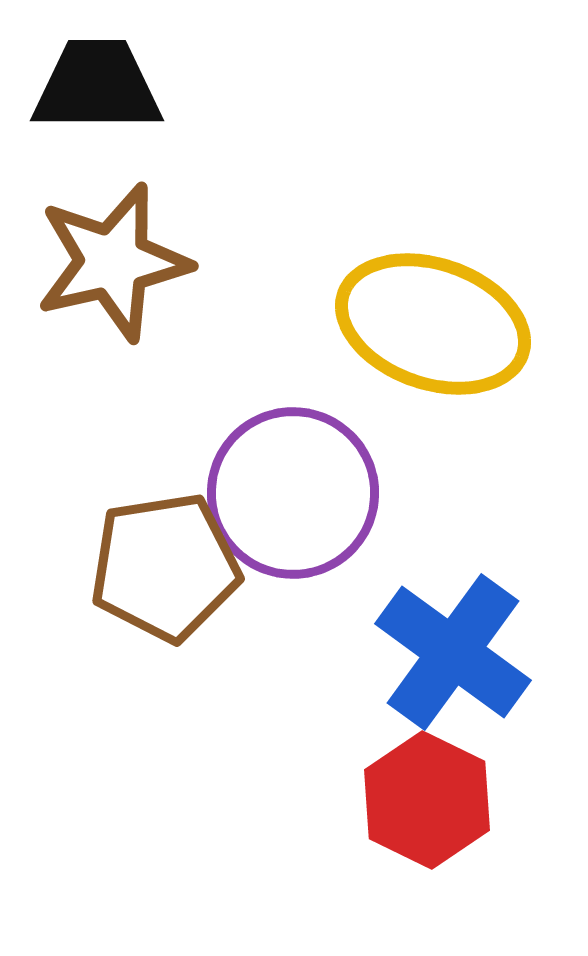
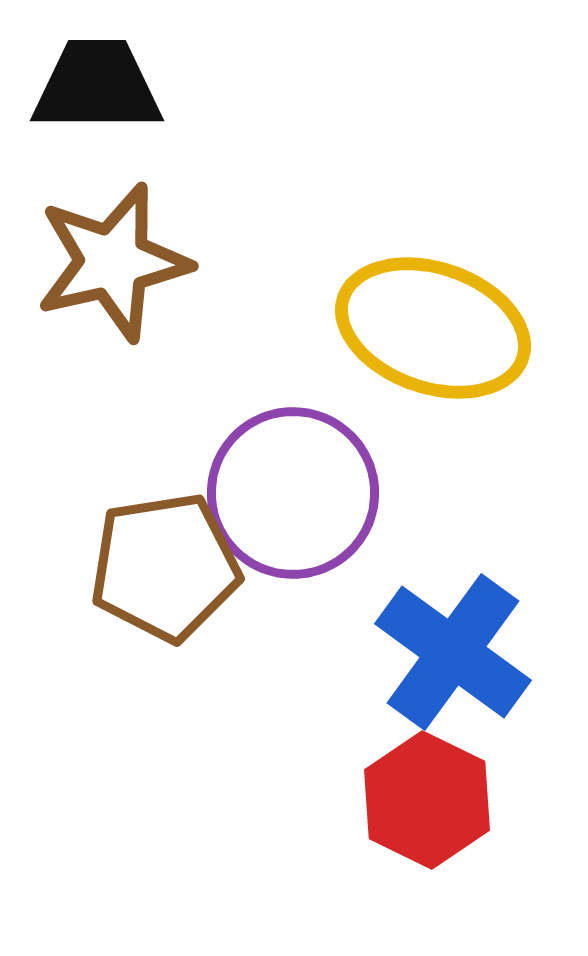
yellow ellipse: moved 4 px down
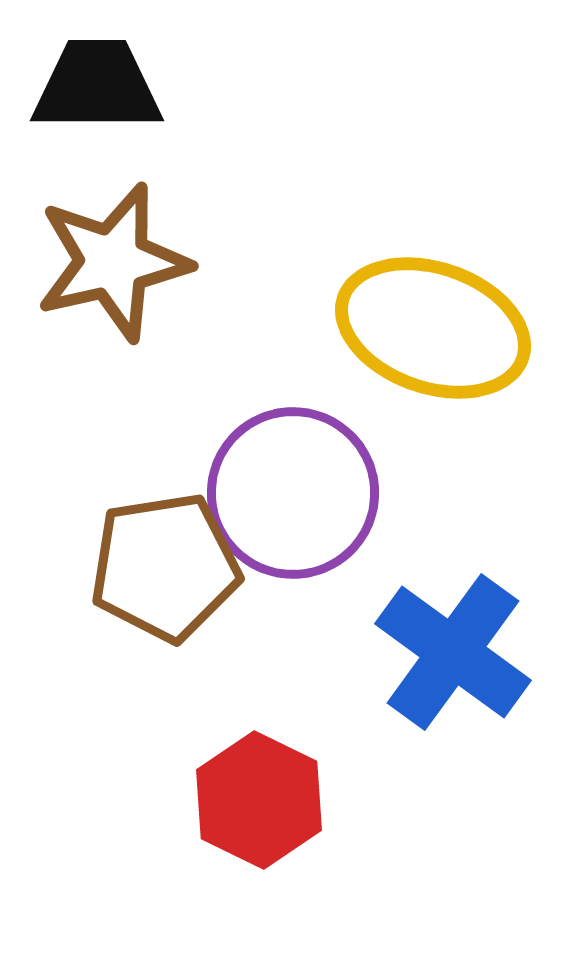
red hexagon: moved 168 px left
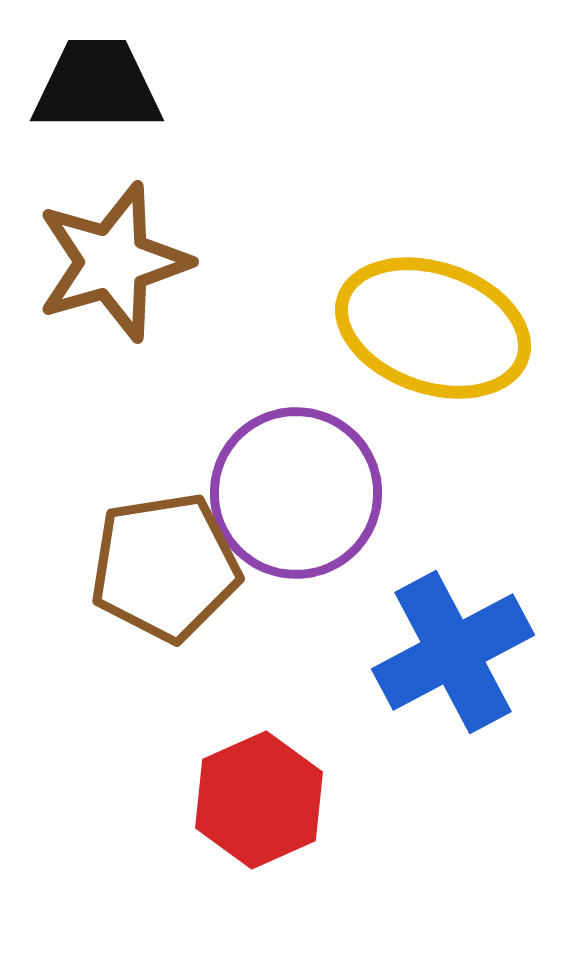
brown star: rotated 3 degrees counterclockwise
purple circle: moved 3 px right
blue cross: rotated 26 degrees clockwise
red hexagon: rotated 10 degrees clockwise
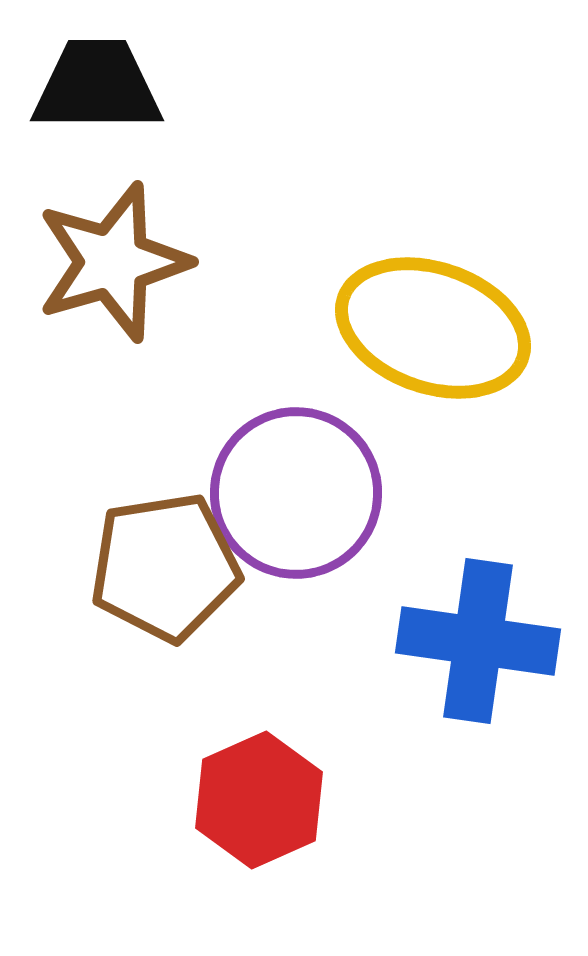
blue cross: moved 25 px right, 11 px up; rotated 36 degrees clockwise
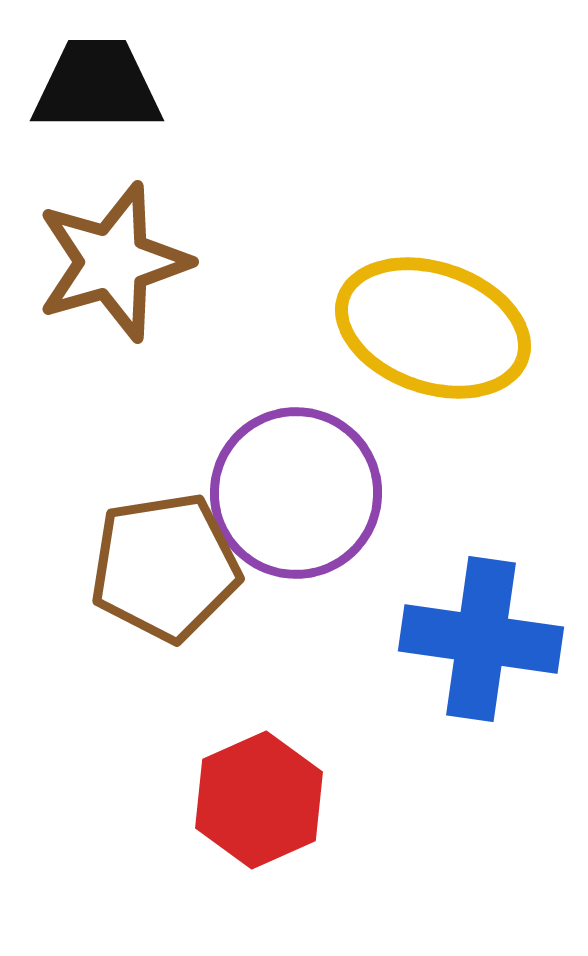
blue cross: moved 3 px right, 2 px up
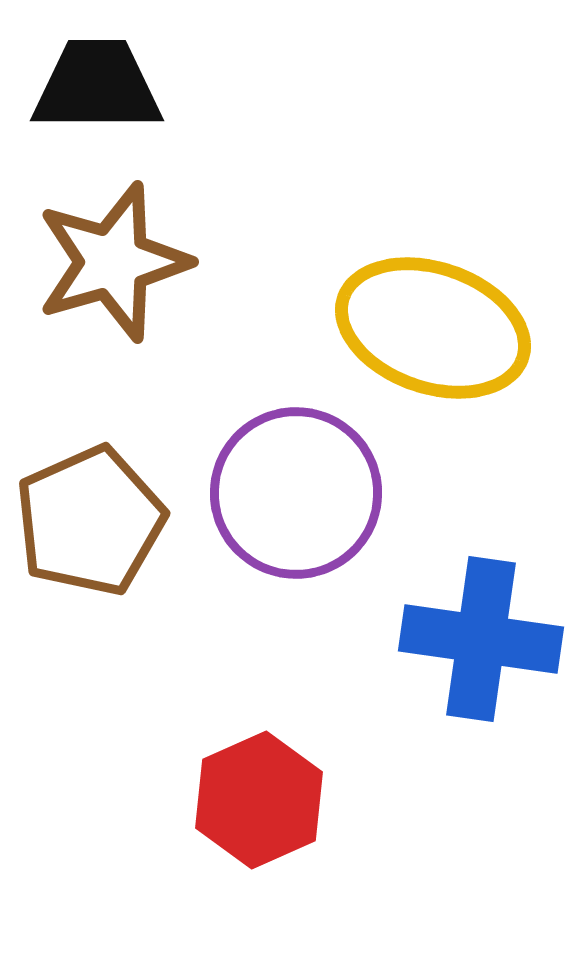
brown pentagon: moved 75 px left, 46 px up; rotated 15 degrees counterclockwise
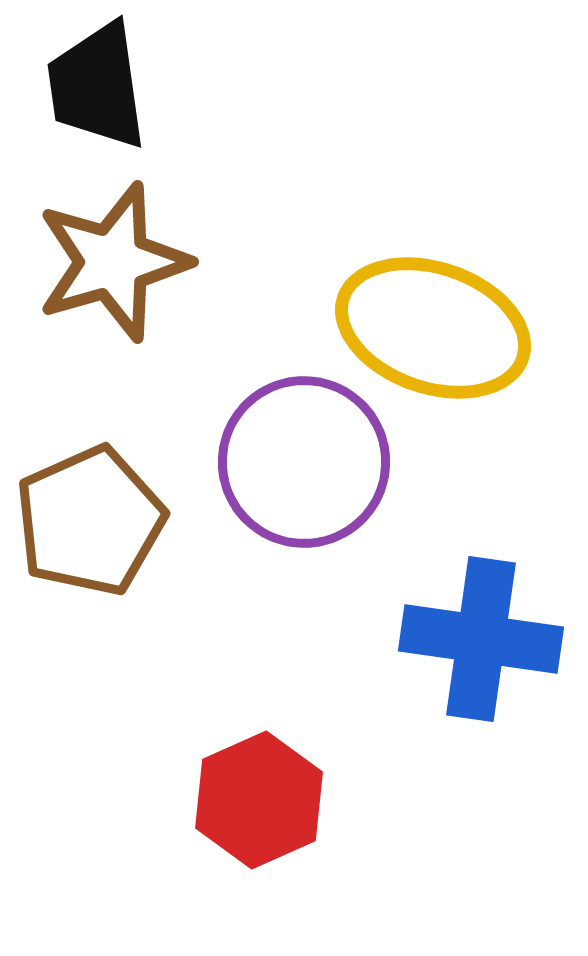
black trapezoid: rotated 98 degrees counterclockwise
purple circle: moved 8 px right, 31 px up
